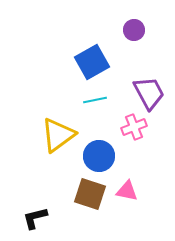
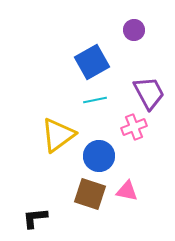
black L-shape: rotated 8 degrees clockwise
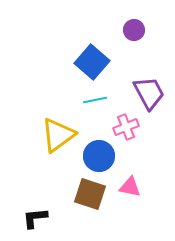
blue square: rotated 20 degrees counterclockwise
pink cross: moved 8 px left
pink triangle: moved 3 px right, 4 px up
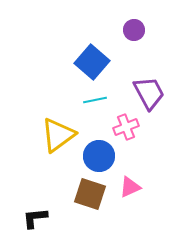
pink triangle: rotated 35 degrees counterclockwise
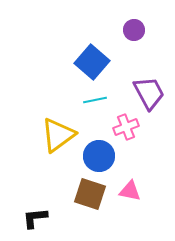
pink triangle: moved 4 px down; rotated 35 degrees clockwise
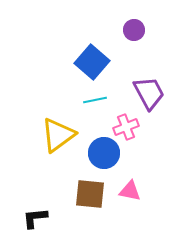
blue circle: moved 5 px right, 3 px up
brown square: rotated 12 degrees counterclockwise
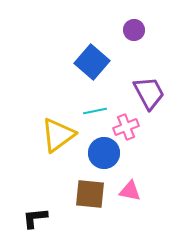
cyan line: moved 11 px down
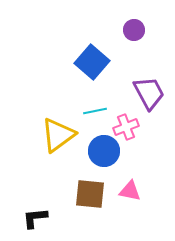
blue circle: moved 2 px up
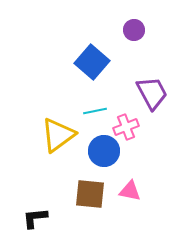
purple trapezoid: moved 3 px right
